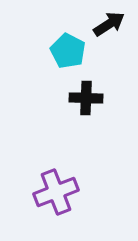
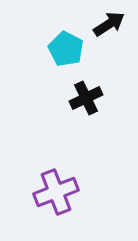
cyan pentagon: moved 2 px left, 2 px up
black cross: rotated 28 degrees counterclockwise
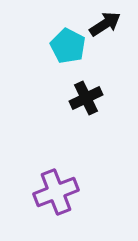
black arrow: moved 4 px left
cyan pentagon: moved 2 px right, 3 px up
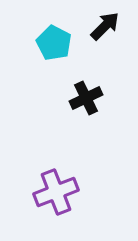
black arrow: moved 2 px down; rotated 12 degrees counterclockwise
cyan pentagon: moved 14 px left, 3 px up
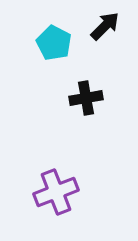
black cross: rotated 16 degrees clockwise
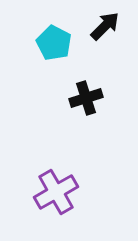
black cross: rotated 8 degrees counterclockwise
purple cross: rotated 9 degrees counterclockwise
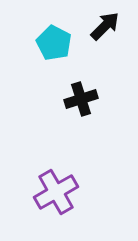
black cross: moved 5 px left, 1 px down
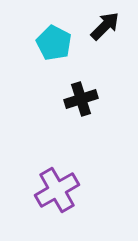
purple cross: moved 1 px right, 2 px up
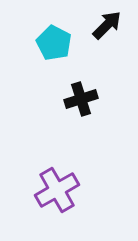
black arrow: moved 2 px right, 1 px up
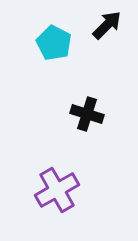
black cross: moved 6 px right, 15 px down; rotated 36 degrees clockwise
